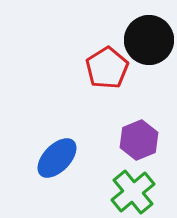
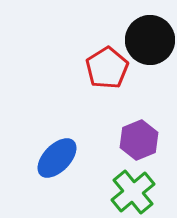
black circle: moved 1 px right
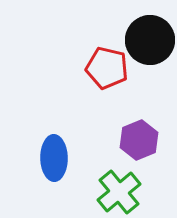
red pentagon: rotated 27 degrees counterclockwise
blue ellipse: moved 3 px left; rotated 45 degrees counterclockwise
green cross: moved 14 px left
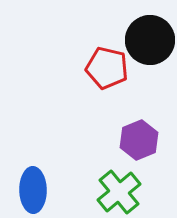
blue ellipse: moved 21 px left, 32 px down
